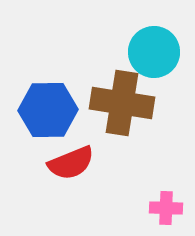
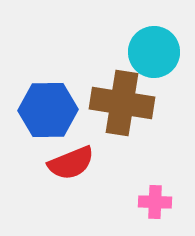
pink cross: moved 11 px left, 6 px up
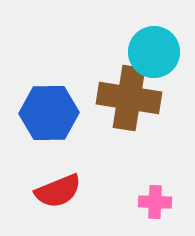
brown cross: moved 7 px right, 5 px up
blue hexagon: moved 1 px right, 3 px down
red semicircle: moved 13 px left, 28 px down
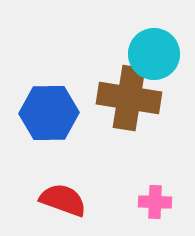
cyan circle: moved 2 px down
red semicircle: moved 5 px right, 9 px down; rotated 138 degrees counterclockwise
